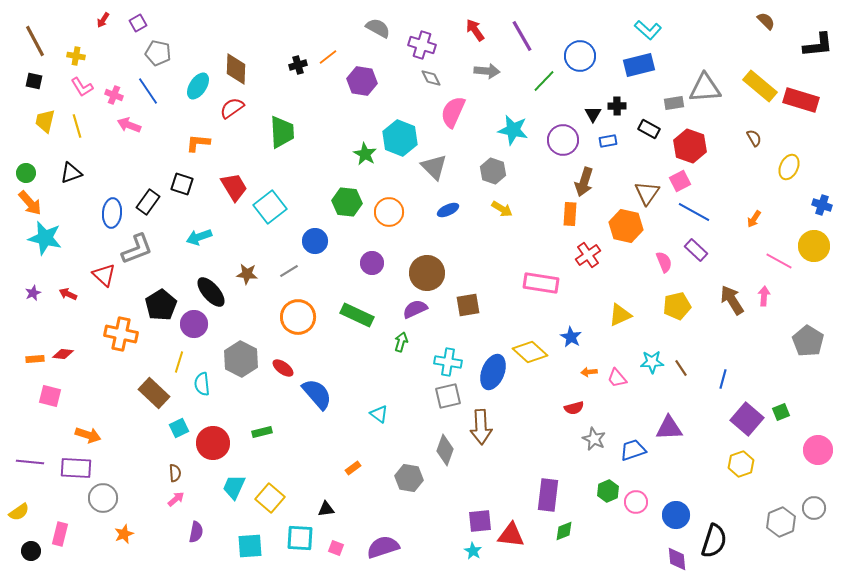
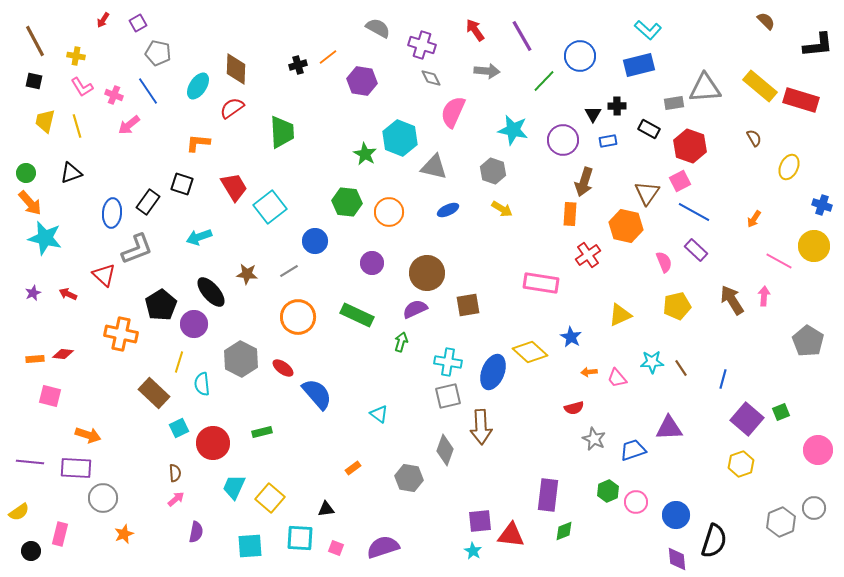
pink arrow at (129, 125): rotated 60 degrees counterclockwise
gray triangle at (434, 167): rotated 32 degrees counterclockwise
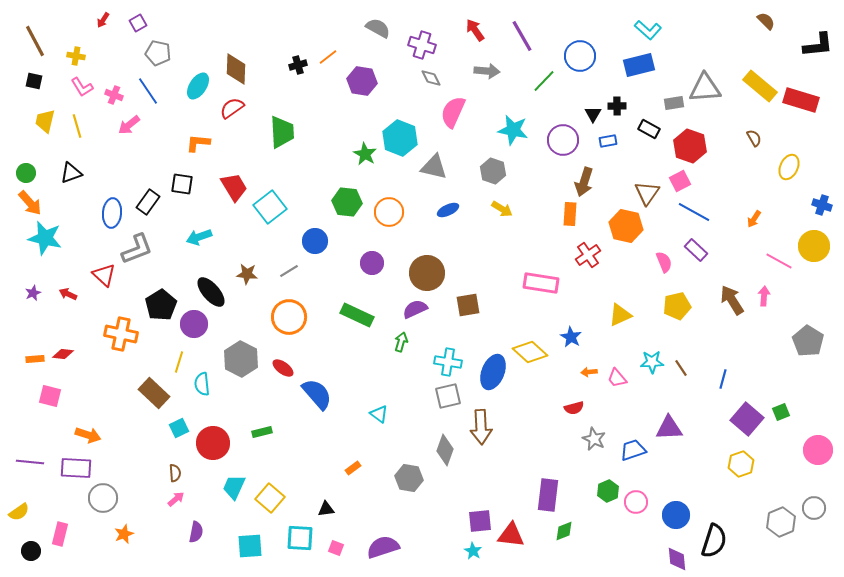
black square at (182, 184): rotated 10 degrees counterclockwise
orange circle at (298, 317): moved 9 px left
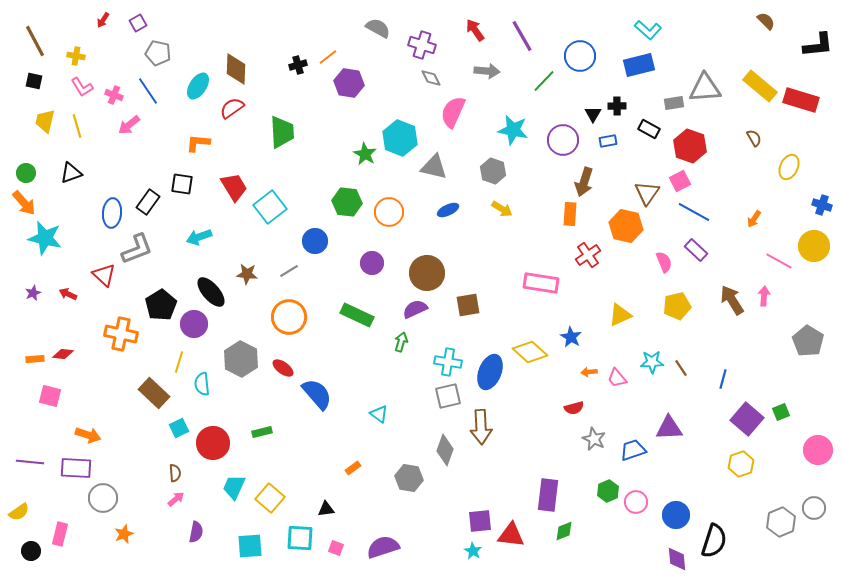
purple hexagon at (362, 81): moved 13 px left, 2 px down
orange arrow at (30, 203): moved 6 px left
blue ellipse at (493, 372): moved 3 px left
